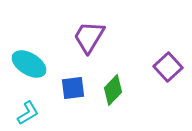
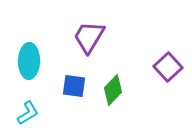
cyan ellipse: moved 3 px up; rotated 60 degrees clockwise
blue square: moved 1 px right, 2 px up; rotated 15 degrees clockwise
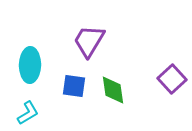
purple trapezoid: moved 4 px down
cyan ellipse: moved 1 px right, 4 px down
purple square: moved 4 px right, 12 px down
green diamond: rotated 52 degrees counterclockwise
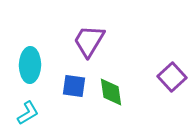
purple square: moved 2 px up
green diamond: moved 2 px left, 2 px down
